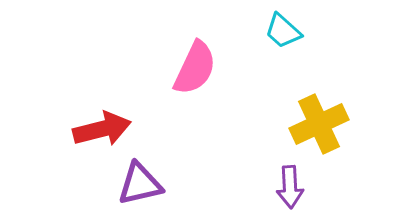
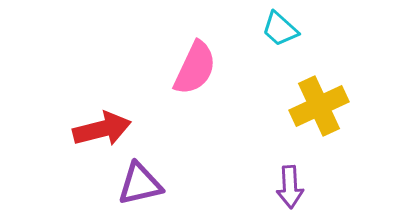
cyan trapezoid: moved 3 px left, 2 px up
yellow cross: moved 18 px up
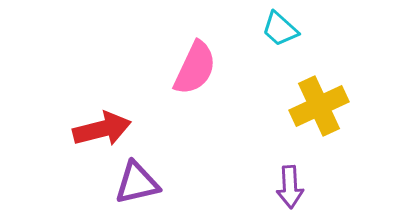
purple triangle: moved 3 px left, 1 px up
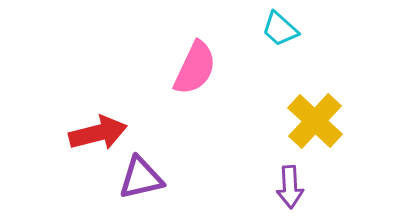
yellow cross: moved 4 px left, 15 px down; rotated 22 degrees counterclockwise
red arrow: moved 4 px left, 4 px down
purple triangle: moved 4 px right, 5 px up
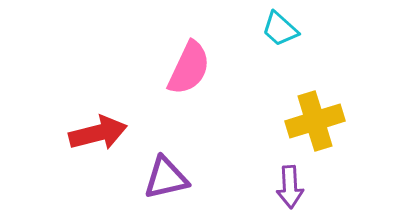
pink semicircle: moved 6 px left
yellow cross: rotated 30 degrees clockwise
purple triangle: moved 25 px right
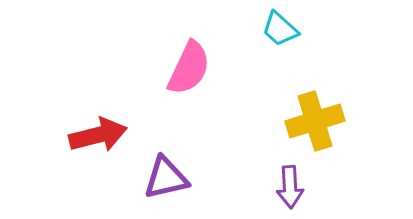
red arrow: moved 2 px down
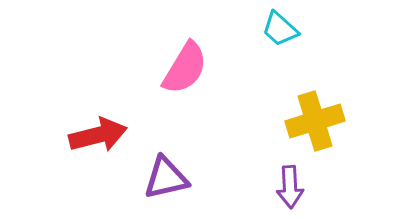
pink semicircle: moved 4 px left; rotated 6 degrees clockwise
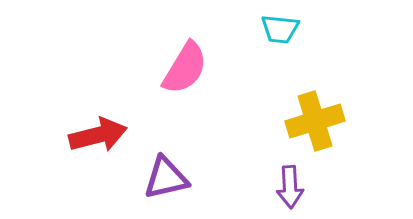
cyan trapezoid: rotated 36 degrees counterclockwise
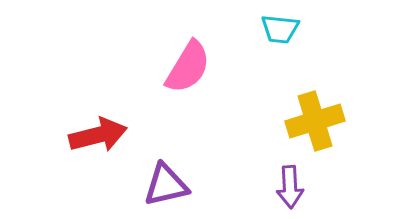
pink semicircle: moved 3 px right, 1 px up
purple triangle: moved 7 px down
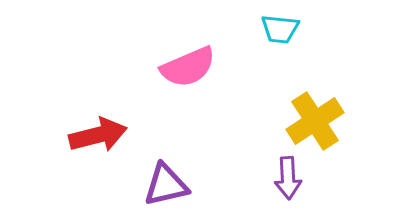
pink semicircle: rotated 36 degrees clockwise
yellow cross: rotated 16 degrees counterclockwise
purple arrow: moved 2 px left, 9 px up
